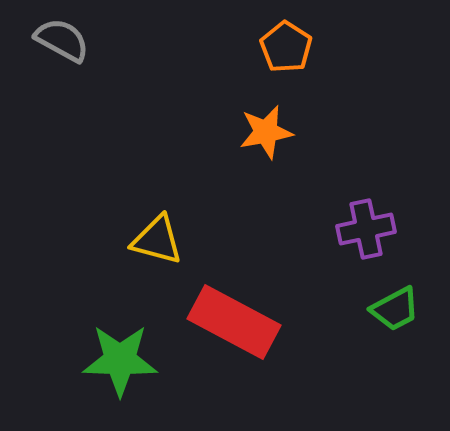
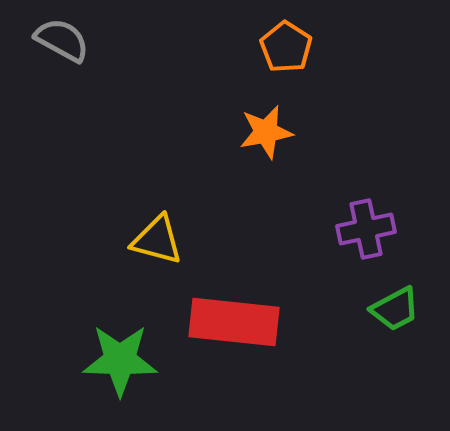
red rectangle: rotated 22 degrees counterclockwise
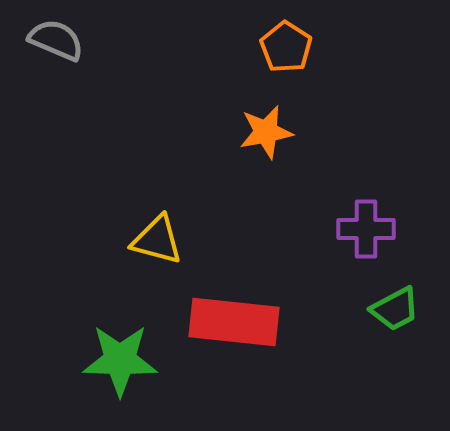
gray semicircle: moved 6 px left; rotated 6 degrees counterclockwise
purple cross: rotated 12 degrees clockwise
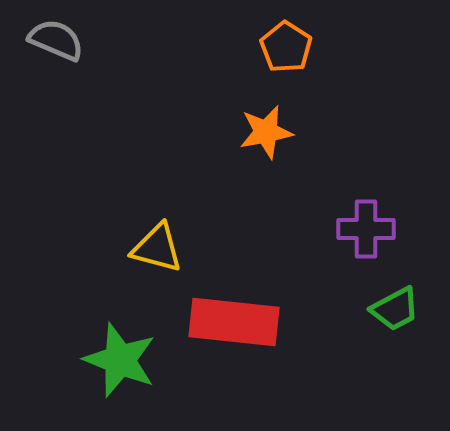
yellow triangle: moved 8 px down
green star: rotated 20 degrees clockwise
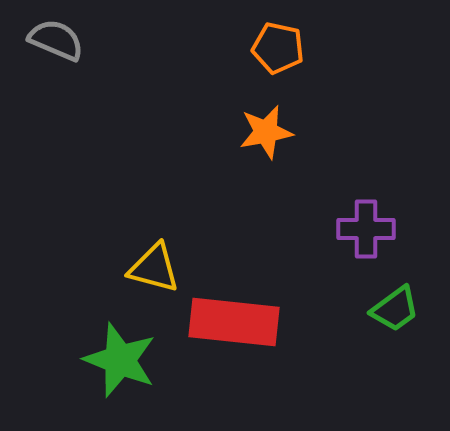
orange pentagon: moved 8 px left, 1 px down; rotated 21 degrees counterclockwise
yellow triangle: moved 3 px left, 20 px down
green trapezoid: rotated 8 degrees counterclockwise
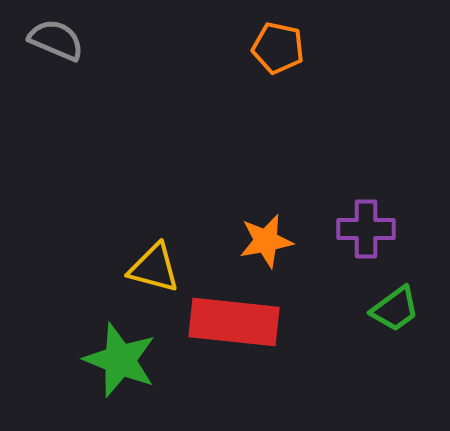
orange star: moved 109 px down
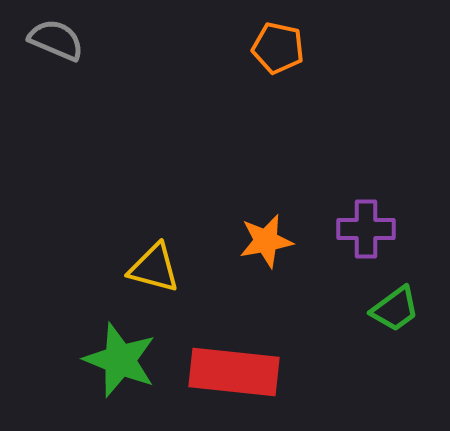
red rectangle: moved 50 px down
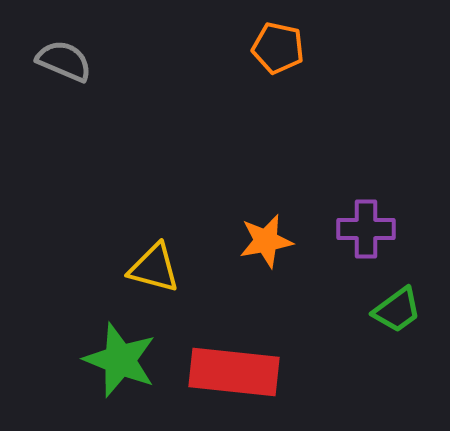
gray semicircle: moved 8 px right, 21 px down
green trapezoid: moved 2 px right, 1 px down
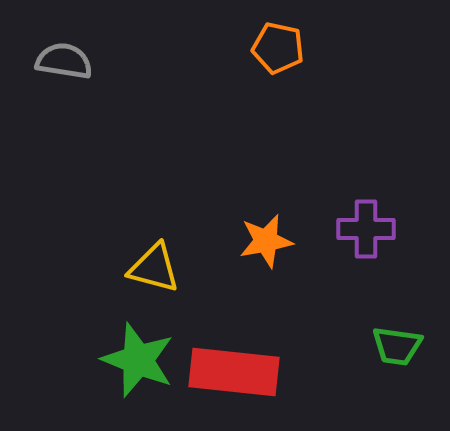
gray semicircle: rotated 14 degrees counterclockwise
green trapezoid: moved 36 px down; rotated 44 degrees clockwise
green star: moved 18 px right
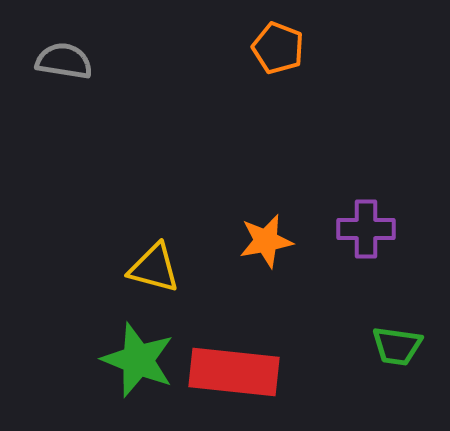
orange pentagon: rotated 9 degrees clockwise
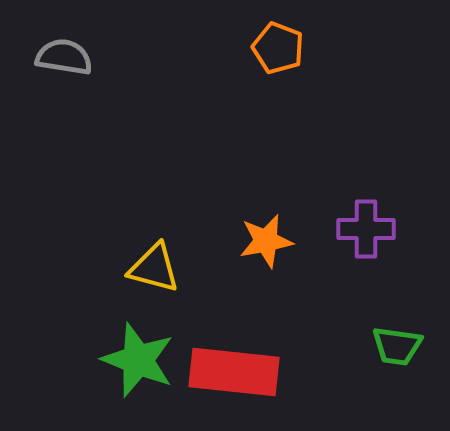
gray semicircle: moved 4 px up
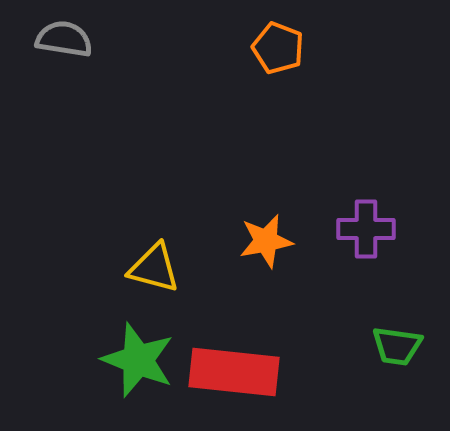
gray semicircle: moved 18 px up
